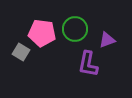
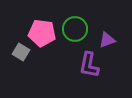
purple L-shape: moved 1 px right, 1 px down
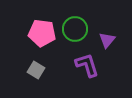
purple triangle: rotated 30 degrees counterclockwise
gray square: moved 15 px right, 18 px down
purple L-shape: moved 2 px left; rotated 152 degrees clockwise
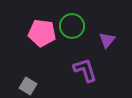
green circle: moved 3 px left, 3 px up
purple L-shape: moved 2 px left, 5 px down
gray square: moved 8 px left, 16 px down
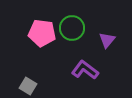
green circle: moved 2 px down
purple L-shape: rotated 36 degrees counterclockwise
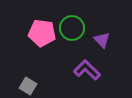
purple triangle: moved 5 px left; rotated 24 degrees counterclockwise
purple L-shape: moved 2 px right; rotated 8 degrees clockwise
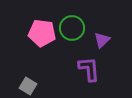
purple triangle: rotated 30 degrees clockwise
purple L-shape: moved 2 px right, 1 px up; rotated 40 degrees clockwise
